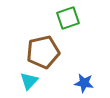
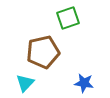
cyan triangle: moved 4 px left, 2 px down
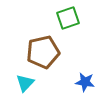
blue star: moved 1 px right, 1 px up
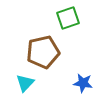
blue star: moved 2 px left, 1 px down
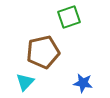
green square: moved 1 px right, 1 px up
cyan triangle: moved 1 px up
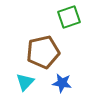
blue star: moved 21 px left
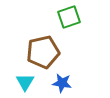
cyan triangle: rotated 12 degrees counterclockwise
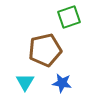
brown pentagon: moved 2 px right, 2 px up
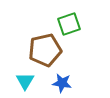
green square: moved 7 px down
cyan triangle: moved 1 px up
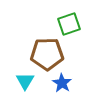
brown pentagon: moved 2 px right, 4 px down; rotated 12 degrees clockwise
blue star: rotated 24 degrees clockwise
